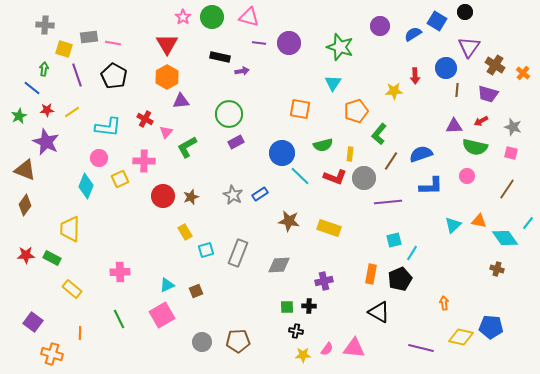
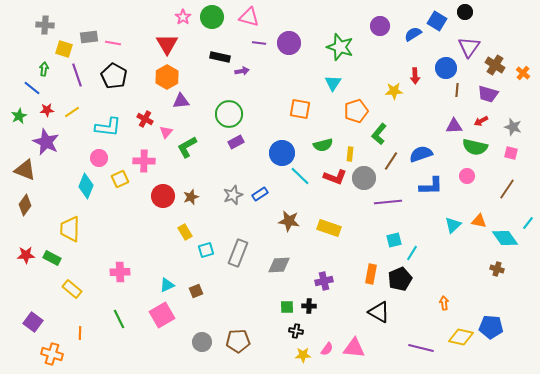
gray star at (233, 195): rotated 24 degrees clockwise
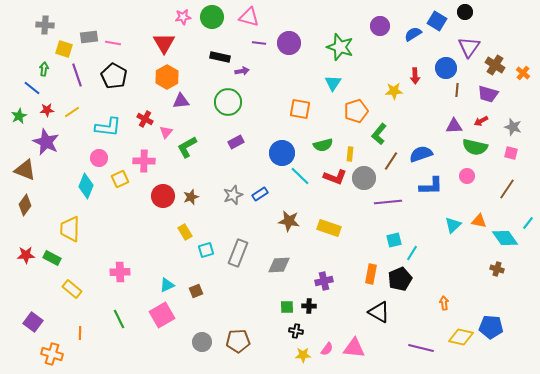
pink star at (183, 17): rotated 28 degrees clockwise
red triangle at (167, 44): moved 3 px left, 1 px up
green circle at (229, 114): moved 1 px left, 12 px up
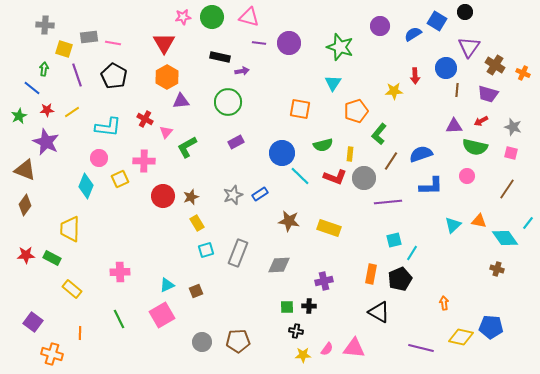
orange cross at (523, 73): rotated 16 degrees counterclockwise
yellow rectangle at (185, 232): moved 12 px right, 9 px up
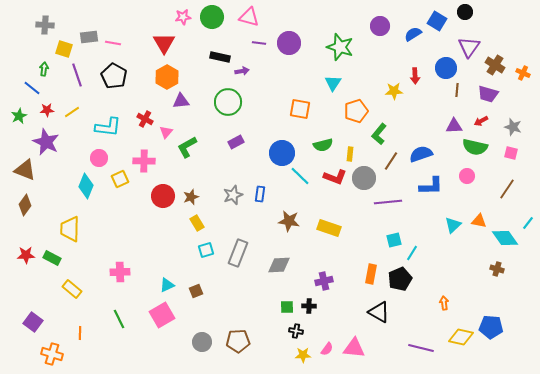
blue rectangle at (260, 194): rotated 49 degrees counterclockwise
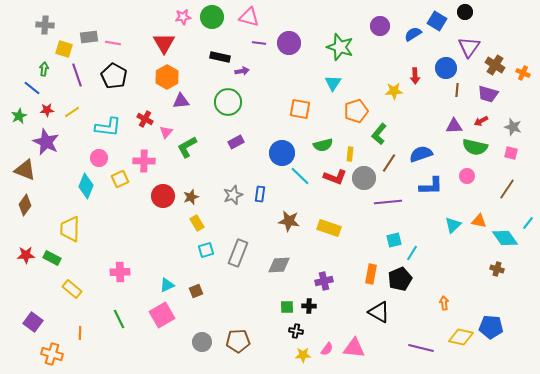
brown line at (391, 161): moved 2 px left, 2 px down
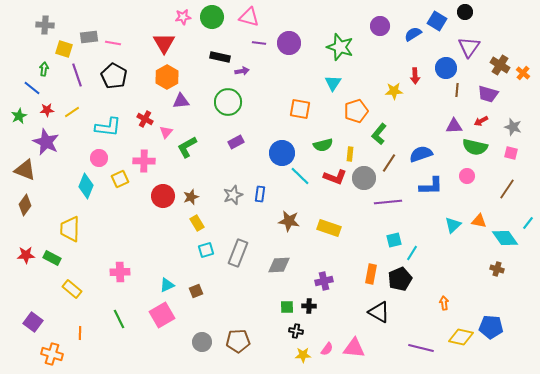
brown cross at (495, 65): moved 5 px right
orange cross at (523, 73): rotated 16 degrees clockwise
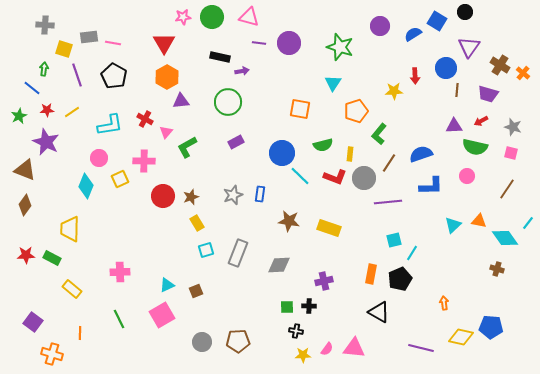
cyan L-shape at (108, 127): moved 2 px right, 2 px up; rotated 16 degrees counterclockwise
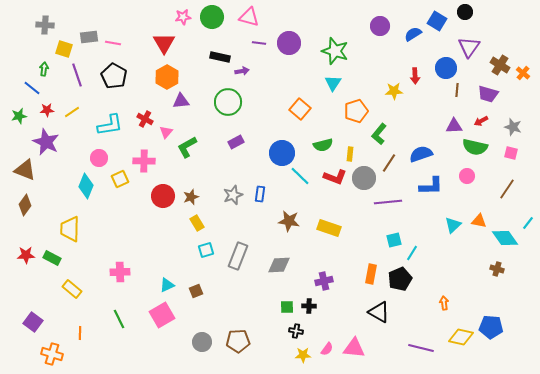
green star at (340, 47): moved 5 px left, 4 px down
orange square at (300, 109): rotated 30 degrees clockwise
green star at (19, 116): rotated 14 degrees clockwise
gray rectangle at (238, 253): moved 3 px down
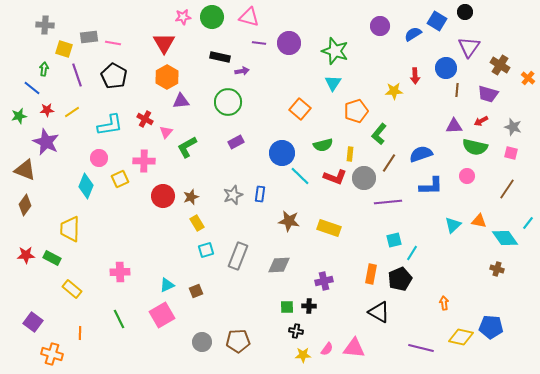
orange cross at (523, 73): moved 5 px right, 5 px down
